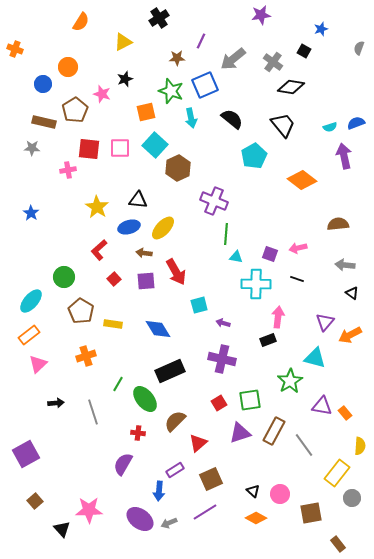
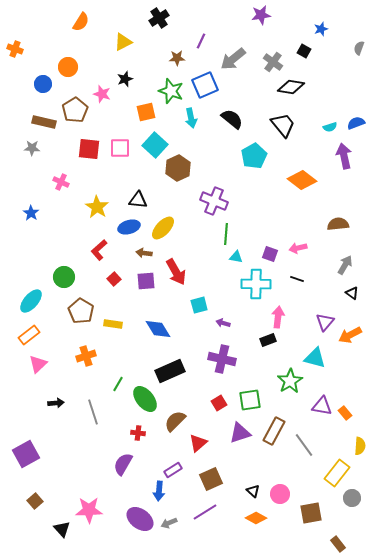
pink cross at (68, 170): moved 7 px left, 12 px down; rotated 35 degrees clockwise
gray arrow at (345, 265): rotated 114 degrees clockwise
purple rectangle at (175, 470): moved 2 px left
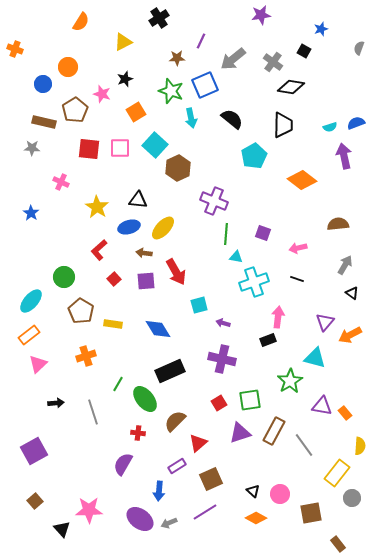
orange square at (146, 112): moved 10 px left; rotated 18 degrees counterclockwise
black trapezoid at (283, 125): rotated 40 degrees clockwise
purple square at (270, 254): moved 7 px left, 21 px up
cyan cross at (256, 284): moved 2 px left, 2 px up; rotated 20 degrees counterclockwise
purple square at (26, 454): moved 8 px right, 3 px up
purple rectangle at (173, 470): moved 4 px right, 4 px up
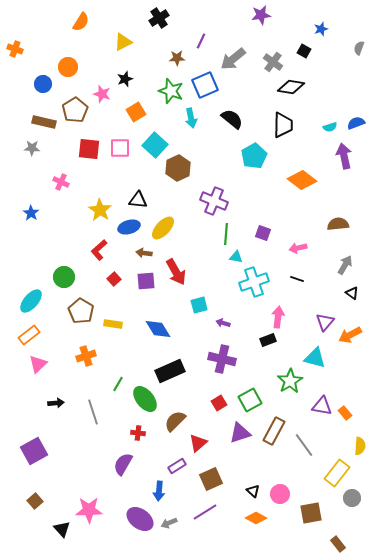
yellow star at (97, 207): moved 3 px right, 3 px down
green square at (250, 400): rotated 20 degrees counterclockwise
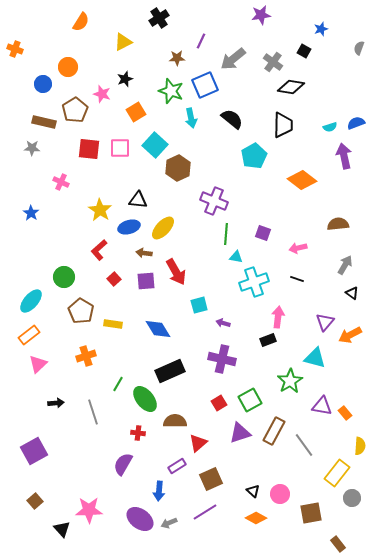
brown semicircle at (175, 421): rotated 45 degrees clockwise
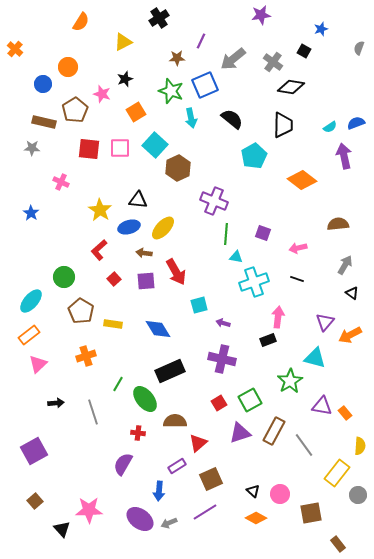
orange cross at (15, 49): rotated 21 degrees clockwise
cyan semicircle at (330, 127): rotated 16 degrees counterclockwise
gray circle at (352, 498): moved 6 px right, 3 px up
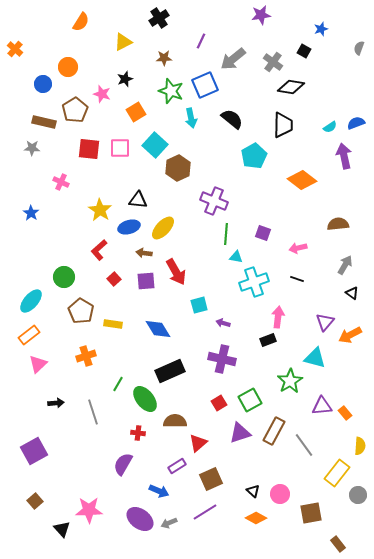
brown star at (177, 58): moved 13 px left
purple triangle at (322, 406): rotated 15 degrees counterclockwise
blue arrow at (159, 491): rotated 72 degrees counterclockwise
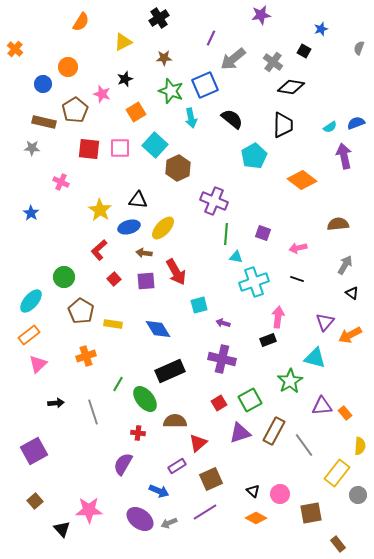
purple line at (201, 41): moved 10 px right, 3 px up
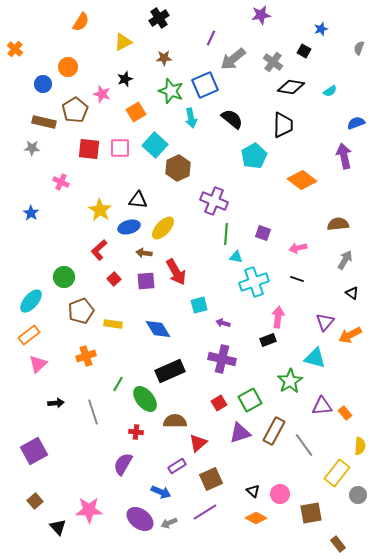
cyan semicircle at (330, 127): moved 36 px up
gray arrow at (345, 265): moved 5 px up
brown pentagon at (81, 311): rotated 20 degrees clockwise
red cross at (138, 433): moved 2 px left, 1 px up
blue arrow at (159, 491): moved 2 px right, 1 px down
black triangle at (62, 529): moved 4 px left, 2 px up
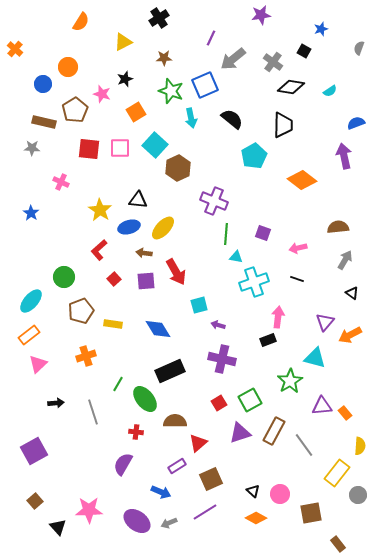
brown semicircle at (338, 224): moved 3 px down
purple arrow at (223, 323): moved 5 px left, 2 px down
purple ellipse at (140, 519): moved 3 px left, 2 px down
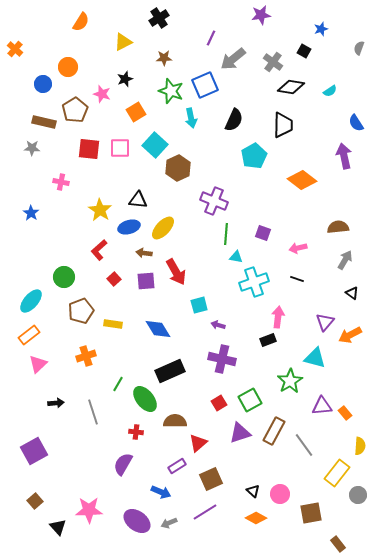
black semicircle at (232, 119): moved 2 px right, 1 px down; rotated 75 degrees clockwise
blue semicircle at (356, 123): rotated 102 degrees counterclockwise
pink cross at (61, 182): rotated 14 degrees counterclockwise
